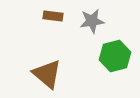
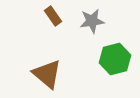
brown rectangle: rotated 48 degrees clockwise
green hexagon: moved 3 px down
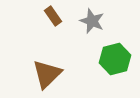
gray star: rotated 30 degrees clockwise
brown triangle: rotated 36 degrees clockwise
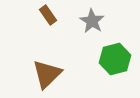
brown rectangle: moved 5 px left, 1 px up
gray star: rotated 10 degrees clockwise
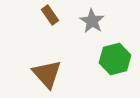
brown rectangle: moved 2 px right
brown triangle: rotated 28 degrees counterclockwise
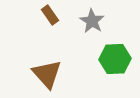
green hexagon: rotated 12 degrees clockwise
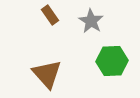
gray star: moved 1 px left
green hexagon: moved 3 px left, 2 px down
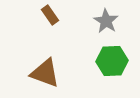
gray star: moved 15 px right
brown triangle: moved 2 px left, 1 px up; rotated 28 degrees counterclockwise
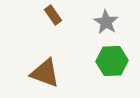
brown rectangle: moved 3 px right
gray star: moved 1 px down
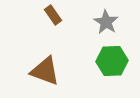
brown triangle: moved 2 px up
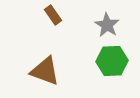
gray star: moved 1 px right, 3 px down
